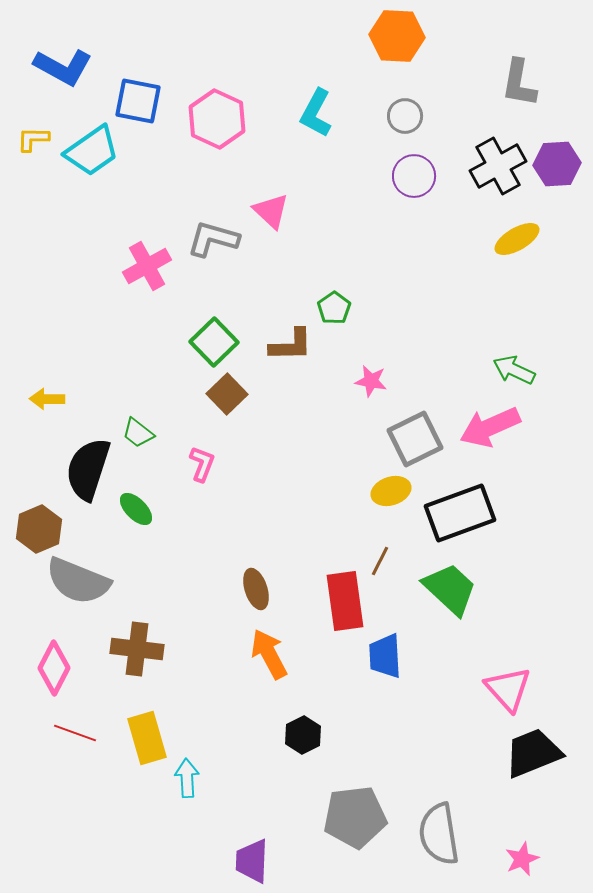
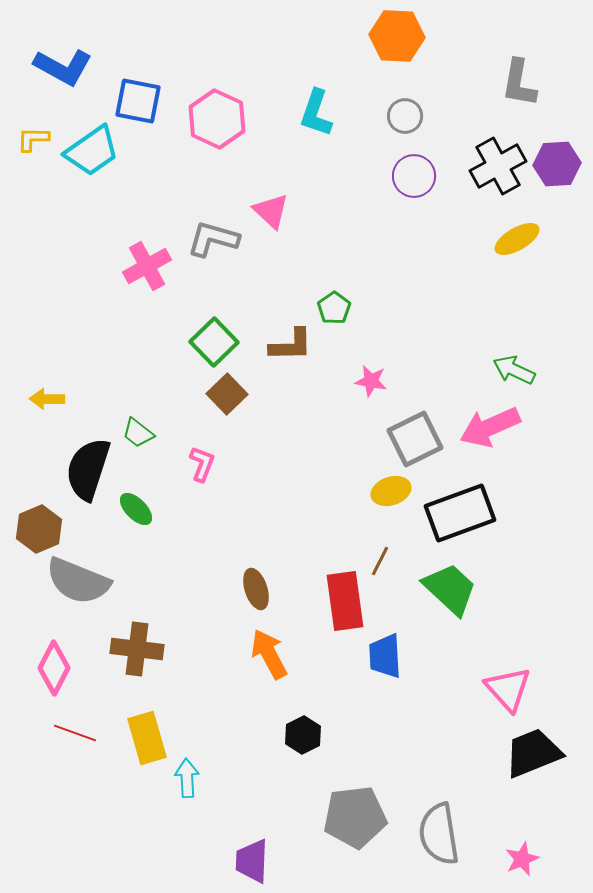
cyan L-shape at (316, 113): rotated 9 degrees counterclockwise
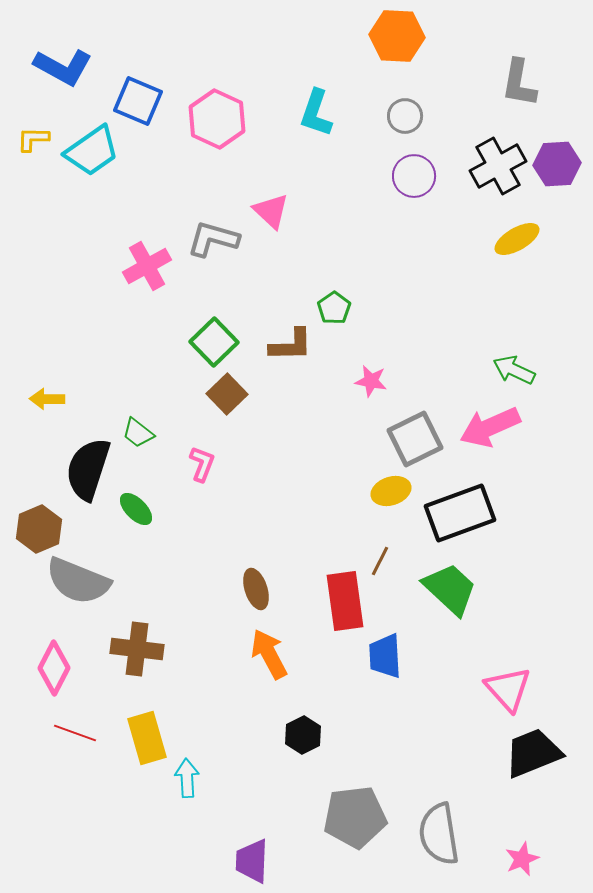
blue square at (138, 101): rotated 12 degrees clockwise
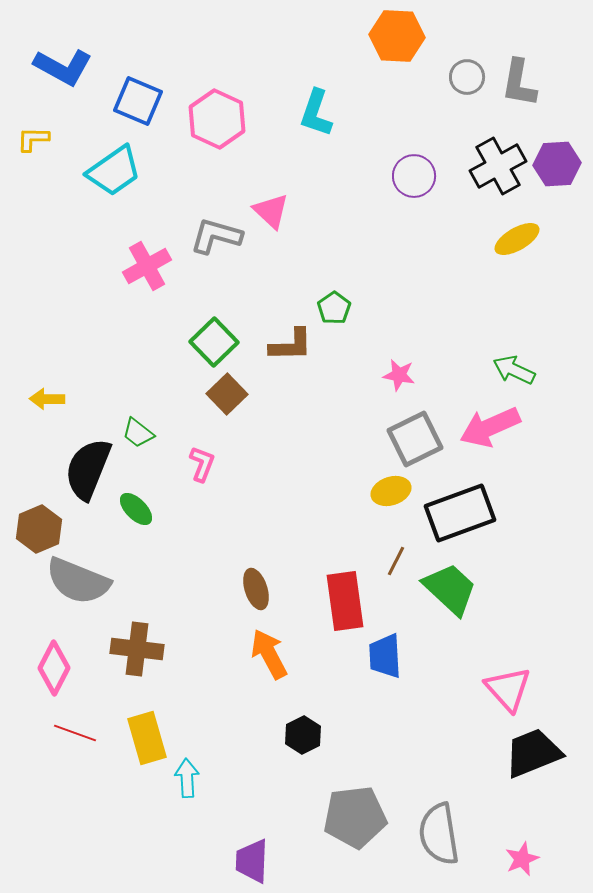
gray circle at (405, 116): moved 62 px right, 39 px up
cyan trapezoid at (92, 151): moved 22 px right, 20 px down
gray L-shape at (213, 239): moved 3 px right, 3 px up
pink star at (371, 381): moved 28 px right, 6 px up
black semicircle at (88, 469): rotated 4 degrees clockwise
brown line at (380, 561): moved 16 px right
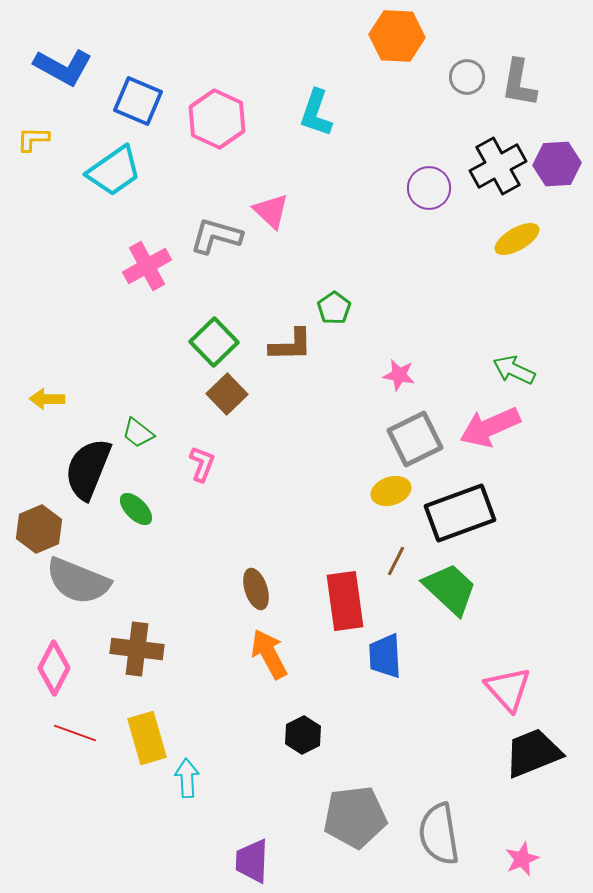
purple circle at (414, 176): moved 15 px right, 12 px down
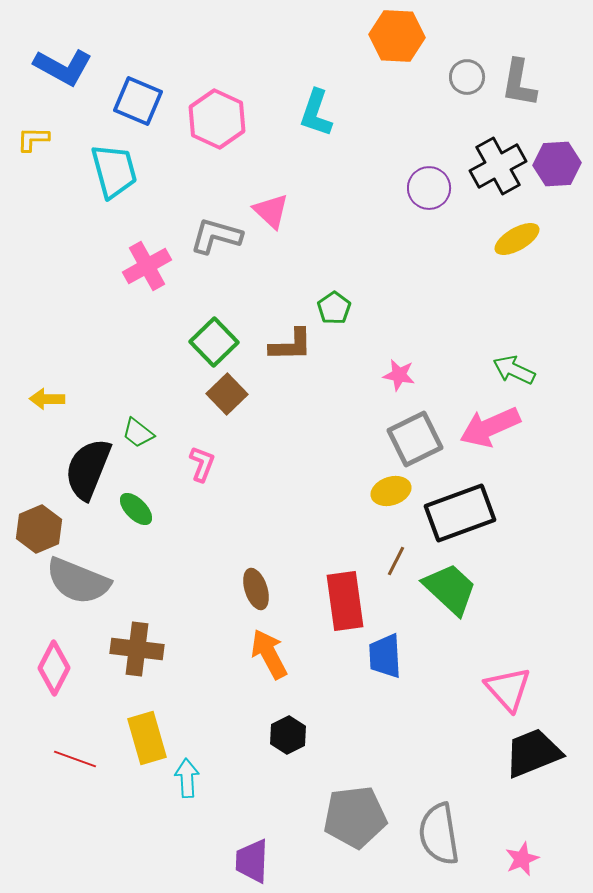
cyan trapezoid at (114, 171): rotated 70 degrees counterclockwise
red line at (75, 733): moved 26 px down
black hexagon at (303, 735): moved 15 px left
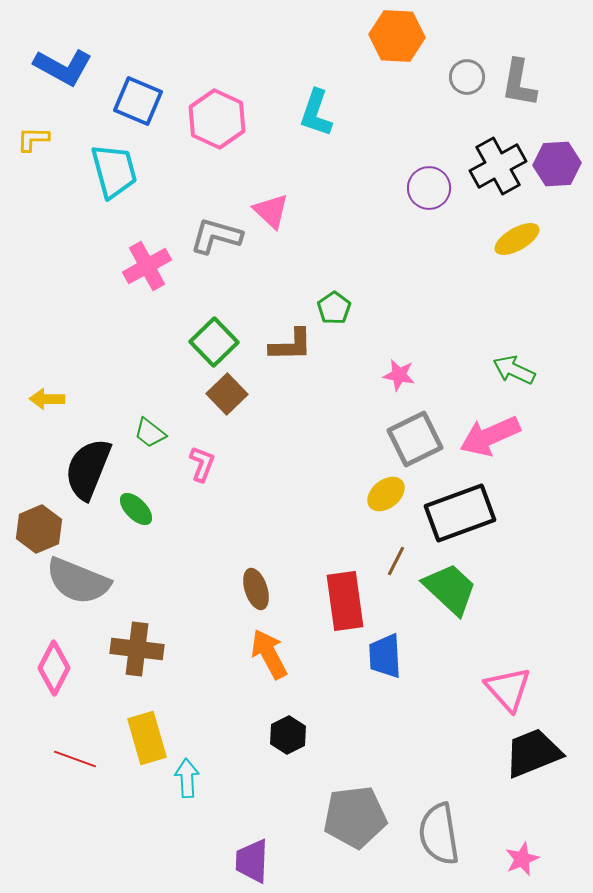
pink arrow at (490, 427): moved 9 px down
green trapezoid at (138, 433): moved 12 px right
yellow ellipse at (391, 491): moved 5 px left, 3 px down; rotated 21 degrees counterclockwise
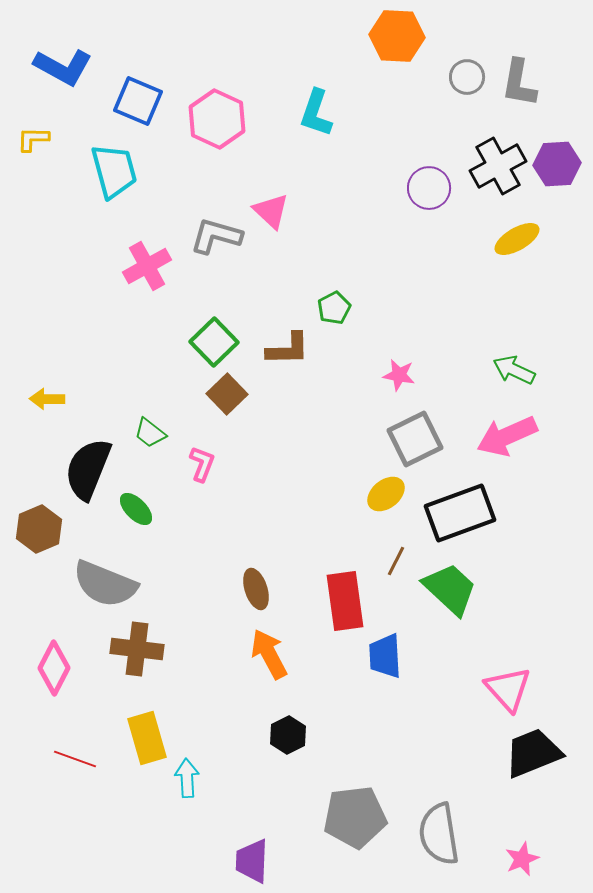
green pentagon at (334, 308): rotated 8 degrees clockwise
brown L-shape at (291, 345): moved 3 px left, 4 px down
pink arrow at (490, 436): moved 17 px right
gray semicircle at (78, 581): moved 27 px right, 3 px down
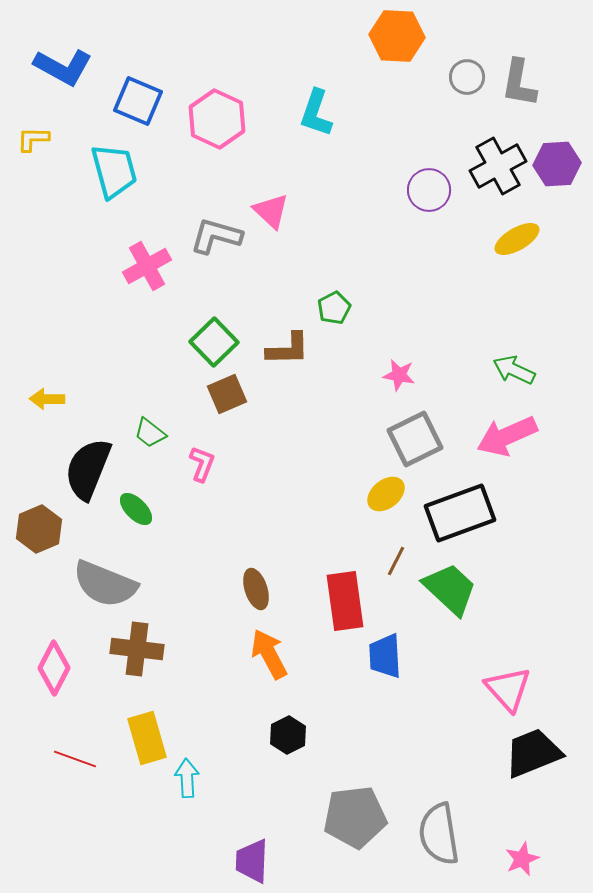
purple circle at (429, 188): moved 2 px down
brown square at (227, 394): rotated 21 degrees clockwise
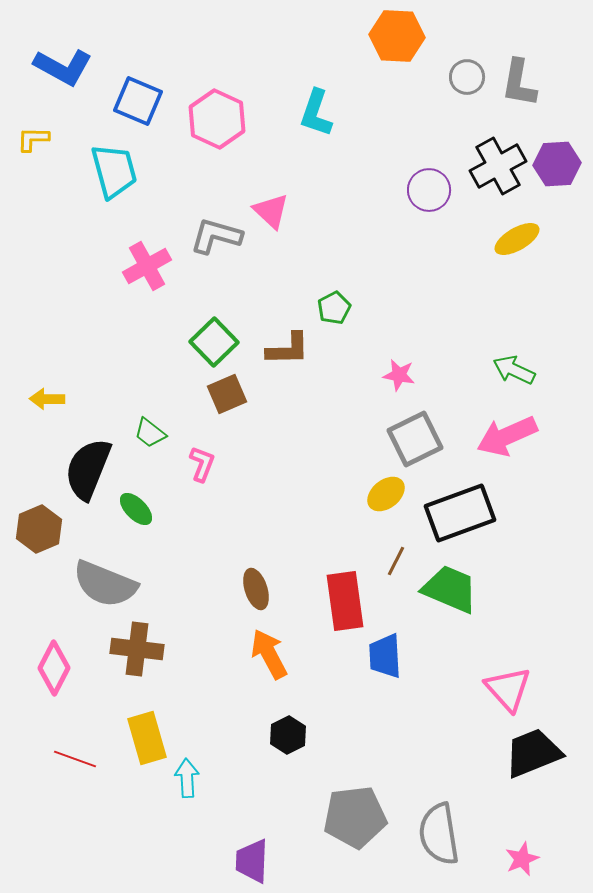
green trapezoid at (450, 589): rotated 20 degrees counterclockwise
